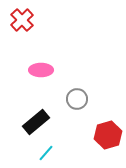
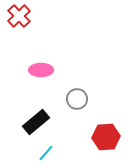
red cross: moved 3 px left, 4 px up
red hexagon: moved 2 px left, 2 px down; rotated 12 degrees clockwise
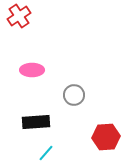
red cross: rotated 10 degrees clockwise
pink ellipse: moved 9 px left
gray circle: moved 3 px left, 4 px up
black rectangle: rotated 36 degrees clockwise
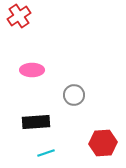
red hexagon: moved 3 px left, 6 px down
cyan line: rotated 30 degrees clockwise
